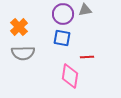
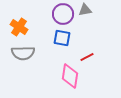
orange cross: rotated 12 degrees counterclockwise
red line: rotated 24 degrees counterclockwise
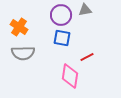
purple circle: moved 2 px left, 1 px down
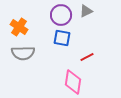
gray triangle: moved 1 px right, 1 px down; rotated 16 degrees counterclockwise
pink diamond: moved 3 px right, 6 px down
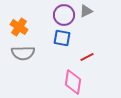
purple circle: moved 3 px right
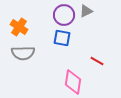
red line: moved 10 px right, 4 px down; rotated 56 degrees clockwise
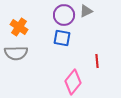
gray semicircle: moved 7 px left
red line: rotated 56 degrees clockwise
pink diamond: rotated 30 degrees clockwise
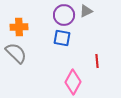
orange cross: rotated 36 degrees counterclockwise
gray semicircle: rotated 135 degrees counterclockwise
pink diamond: rotated 10 degrees counterclockwise
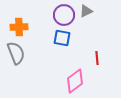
gray semicircle: rotated 25 degrees clockwise
red line: moved 3 px up
pink diamond: moved 2 px right, 1 px up; rotated 25 degrees clockwise
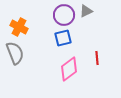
orange cross: rotated 30 degrees clockwise
blue square: moved 1 px right; rotated 24 degrees counterclockwise
gray semicircle: moved 1 px left
pink diamond: moved 6 px left, 12 px up
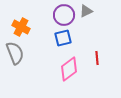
orange cross: moved 2 px right
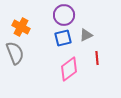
gray triangle: moved 24 px down
